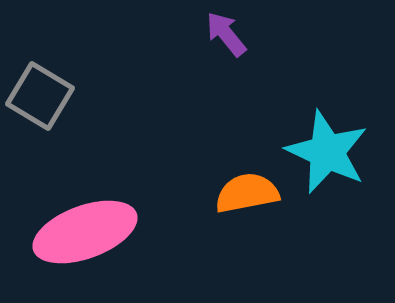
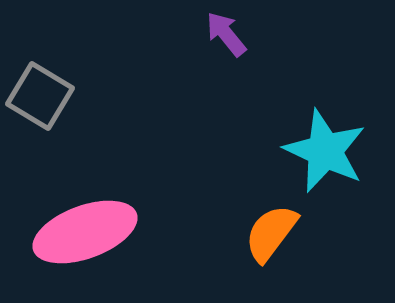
cyan star: moved 2 px left, 1 px up
orange semicircle: moved 24 px right, 40 px down; rotated 42 degrees counterclockwise
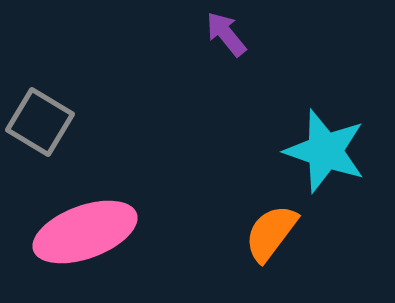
gray square: moved 26 px down
cyan star: rotated 6 degrees counterclockwise
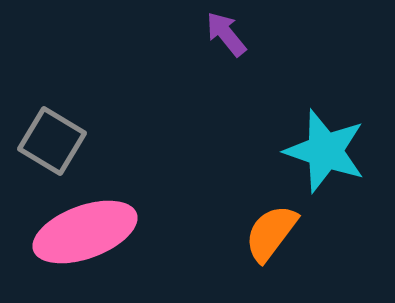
gray square: moved 12 px right, 19 px down
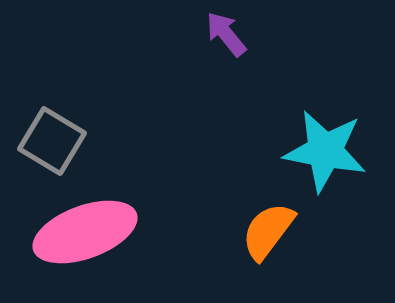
cyan star: rotated 8 degrees counterclockwise
orange semicircle: moved 3 px left, 2 px up
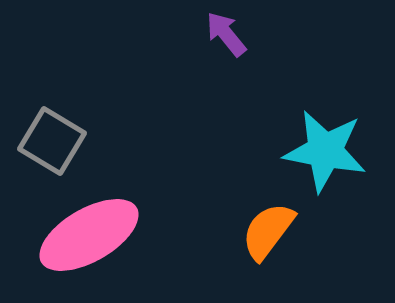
pink ellipse: moved 4 px right, 3 px down; rotated 10 degrees counterclockwise
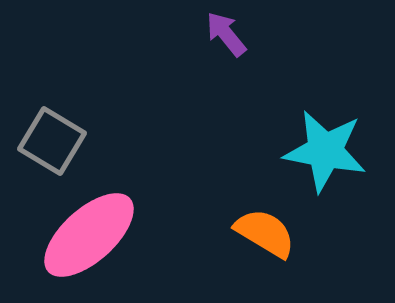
orange semicircle: moved 3 px left, 2 px down; rotated 84 degrees clockwise
pink ellipse: rotated 12 degrees counterclockwise
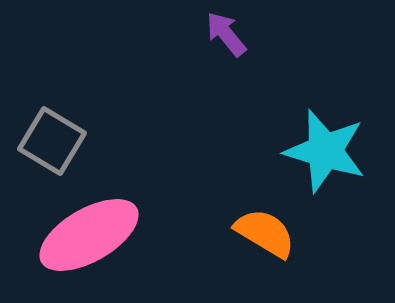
cyan star: rotated 6 degrees clockwise
pink ellipse: rotated 12 degrees clockwise
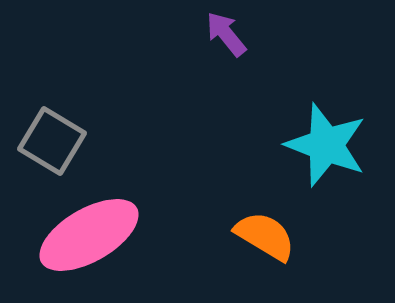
cyan star: moved 1 px right, 6 px up; rotated 4 degrees clockwise
orange semicircle: moved 3 px down
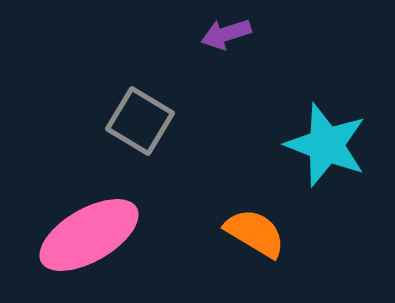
purple arrow: rotated 69 degrees counterclockwise
gray square: moved 88 px right, 20 px up
orange semicircle: moved 10 px left, 3 px up
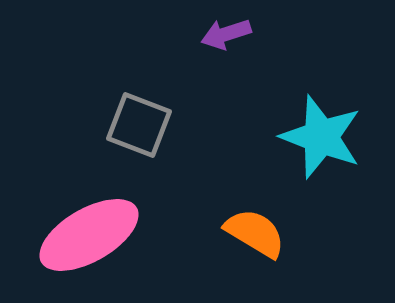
gray square: moved 1 px left, 4 px down; rotated 10 degrees counterclockwise
cyan star: moved 5 px left, 8 px up
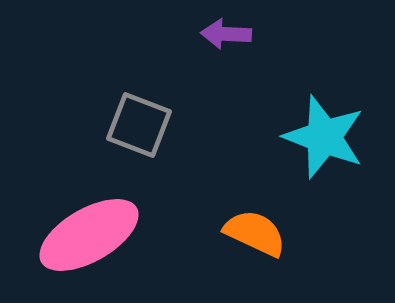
purple arrow: rotated 21 degrees clockwise
cyan star: moved 3 px right
orange semicircle: rotated 6 degrees counterclockwise
